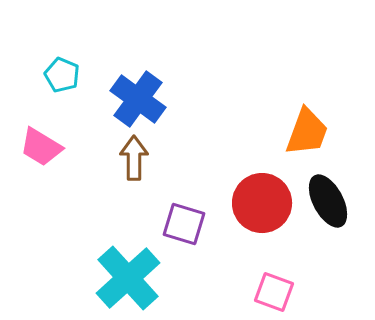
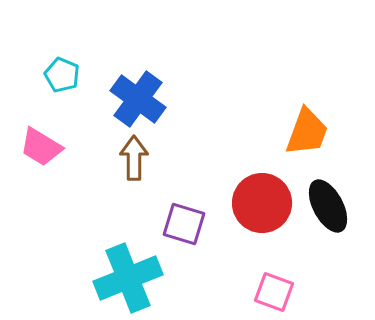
black ellipse: moved 5 px down
cyan cross: rotated 20 degrees clockwise
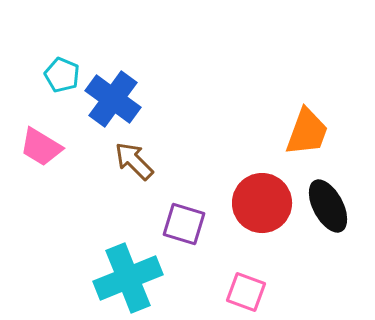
blue cross: moved 25 px left
brown arrow: moved 3 px down; rotated 45 degrees counterclockwise
pink square: moved 28 px left
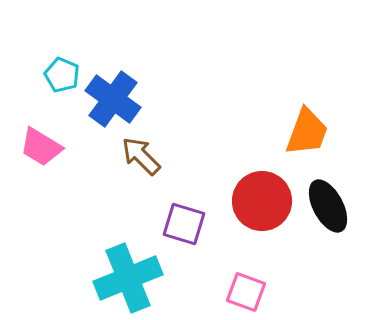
brown arrow: moved 7 px right, 5 px up
red circle: moved 2 px up
